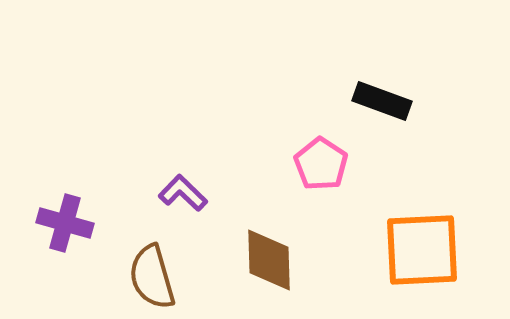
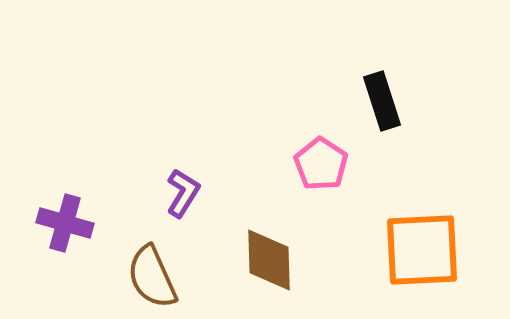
black rectangle: rotated 52 degrees clockwise
purple L-shape: rotated 78 degrees clockwise
brown semicircle: rotated 8 degrees counterclockwise
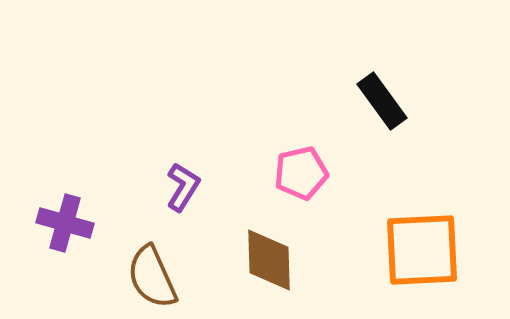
black rectangle: rotated 18 degrees counterclockwise
pink pentagon: moved 20 px left, 9 px down; rotated 26 degrees clockwise
purple L-shape: moved 6 px up
